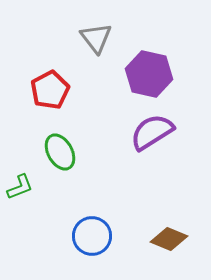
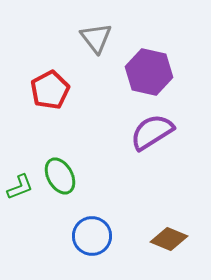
purple hexagon: moved 2 px up
green ellipse: moved 24 px down
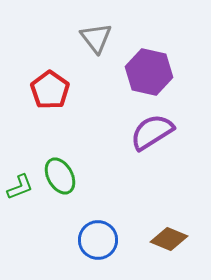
red pentagon: rotated 9 degrees counterclockwise
blue circle: moved 6 px right, 4 px down
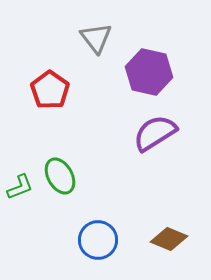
purple semicircle: moved 3 px right, 1 px down
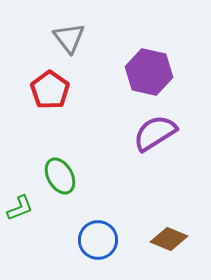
gray triangle: moved 27 px left
green L-shape: moved 21 px down
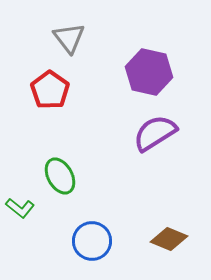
green L-shape: rotated 60 degrees clockwise
blue circle: moved 6 px left, 1 px down
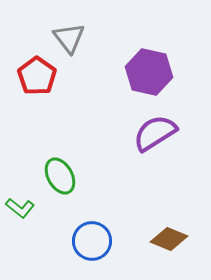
red pentagon: moved 13 px left, 14 px up
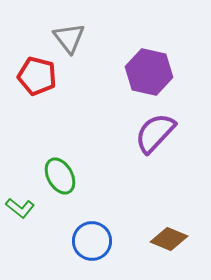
red pentagon: rotated 21 degrees counterclockwise
purple semicircle: rotated 15 degrees counterclockwise
